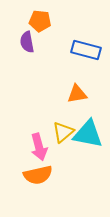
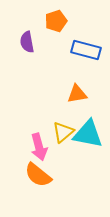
orange pentagon: moved 16 px right; rotated 25 degrees counterclockwise
orange semicircle: rotated 52 degrees clockwise
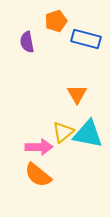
blue rectangle: moved 11 px up
orange triangle: rotated 50 degrees counterclockwise
pink arrow: rotated 76 degrees counterclockwise
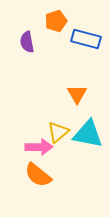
yellow triangle: moved 5 px left
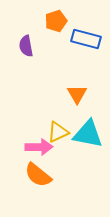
purple semicircle: moved 1 px left, 4 px down
yellow triangle: rotated 15 degrees clockwise
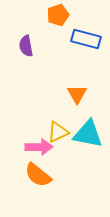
orange pentagon: moved 2 px right, 6 px up
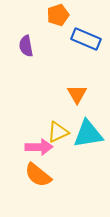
blue rectangle: rotated 8 degrees clockwise
cyan triangle: rotated 20 degrees counterclockwise
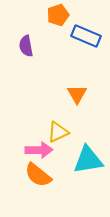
blue rectangle: moved 3 px up
cyan triangle: moved 26 px down
pink arrow: moved 3 px down
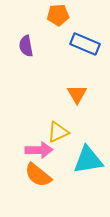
orange pentagon: rotated 15 degrees clockwise
blue rectangle: moved 1 px left, 8 px down
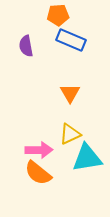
blue rectangle: moved 14 px left, 4 px up
orange triangle: moved 7 px left, 1 px up
yellow triangle: moved 12 px right, 2 px down
cyan triangle: moved 1 px left, 2 px up
orange semicircle: moved 2 px up
